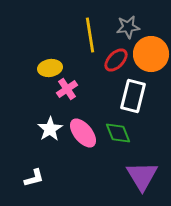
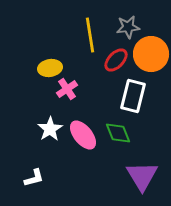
pink ellipse: moved 2 px down
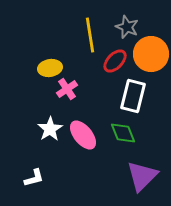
gray star: moved 1 px left; rotated 30 degrees clockwise
red ellipse: moved 1 px left, 1 px down
green diamond: moved 5 px right
purple triangle: rotated 16 degrees clockwise
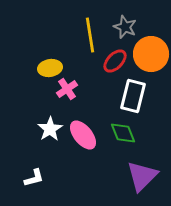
gray star: moved 2 px left
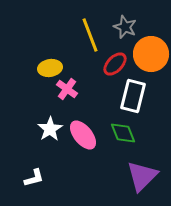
yellow line: rotated 12 degrees counterclockwise
red ellipse: moved 3 px down
pink cross: rotated 20 degrees counterclockwise
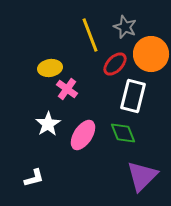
white star: moved 2 px left, 5 px up
pink ellipse: rotated 72 degrees clockwise
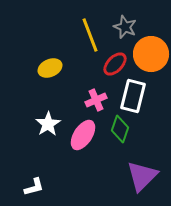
yellow ellipse: rotated 15 degrees counterclockwise
pink cross: moved 29 px right, 11 px down; rotated 30 degrees clockwise
green diamond: moved 3 px left, 4 px up; rotated 40 degrees clockwise
white L-shape: moved 9 px down
